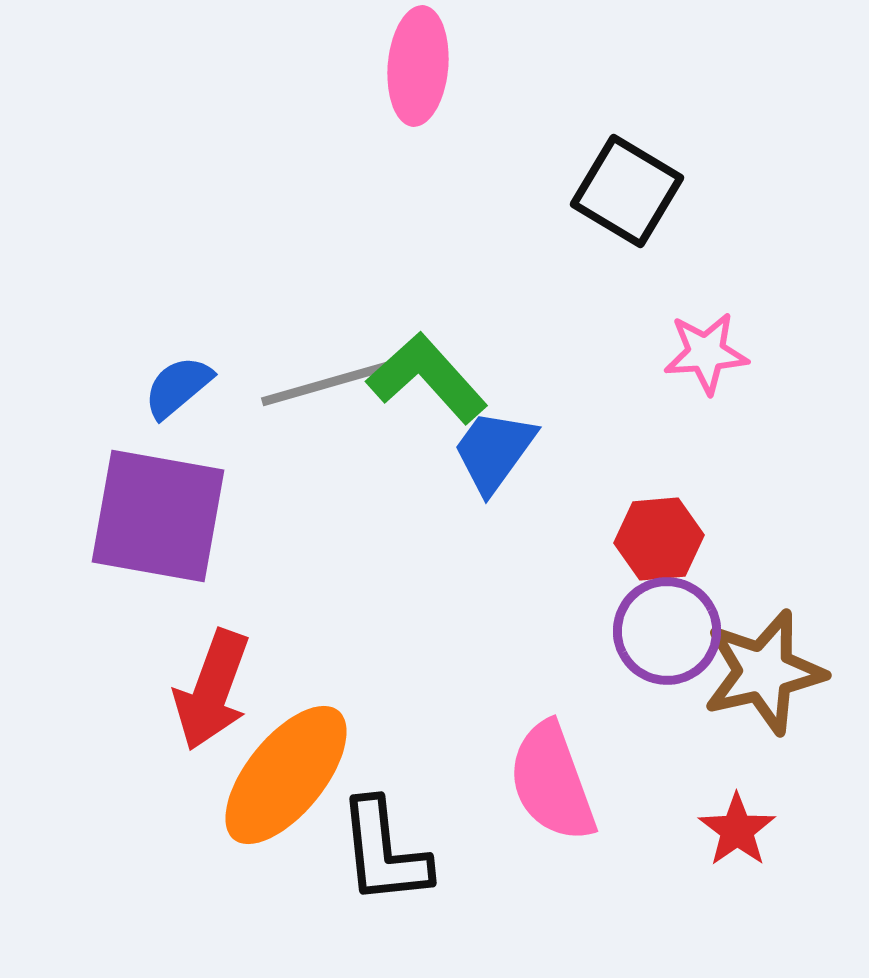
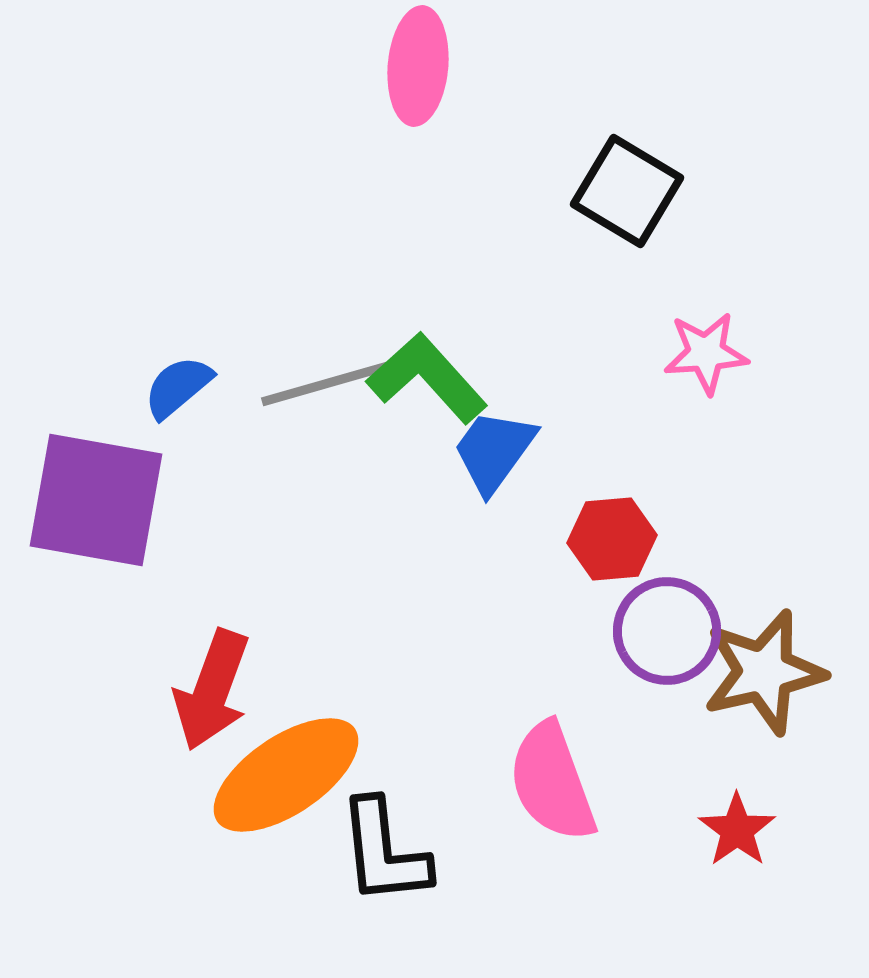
purple square: moved 62 px left, 16 px up
red hexagon: moved 47 px left
orange ellipse: rotated 17 degrees clockwise
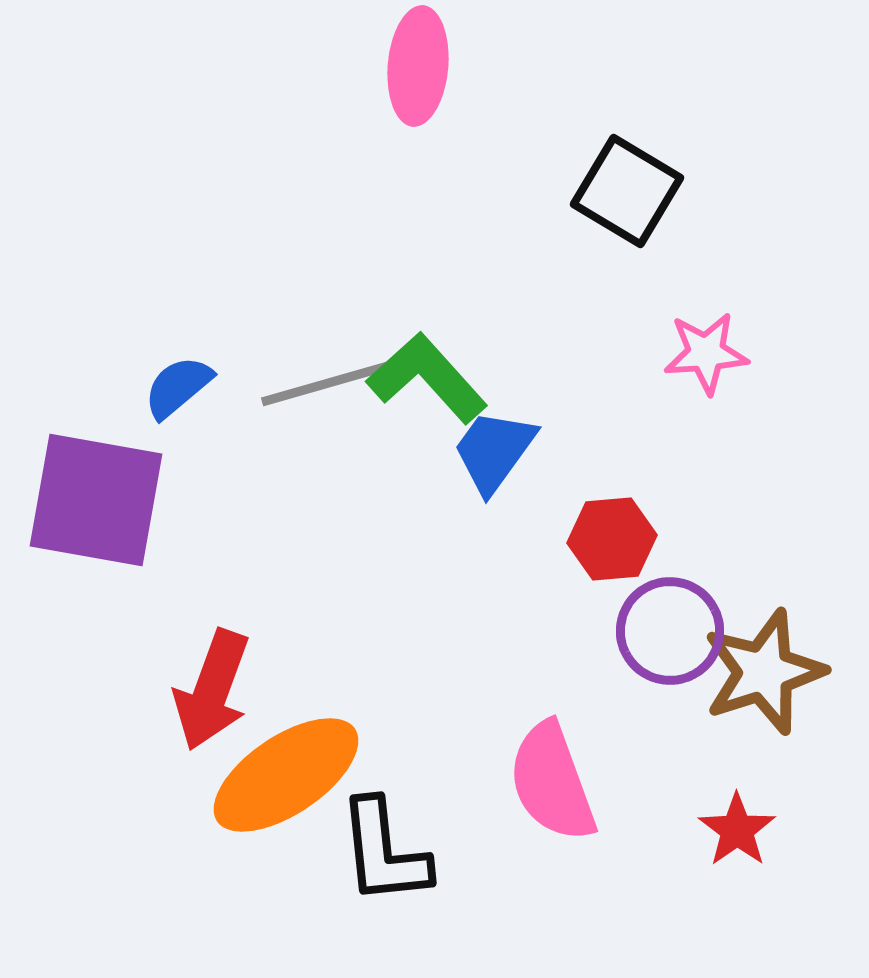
purple circle: moved 3 px right
brown star: rotated 5 degrees counterclockwise
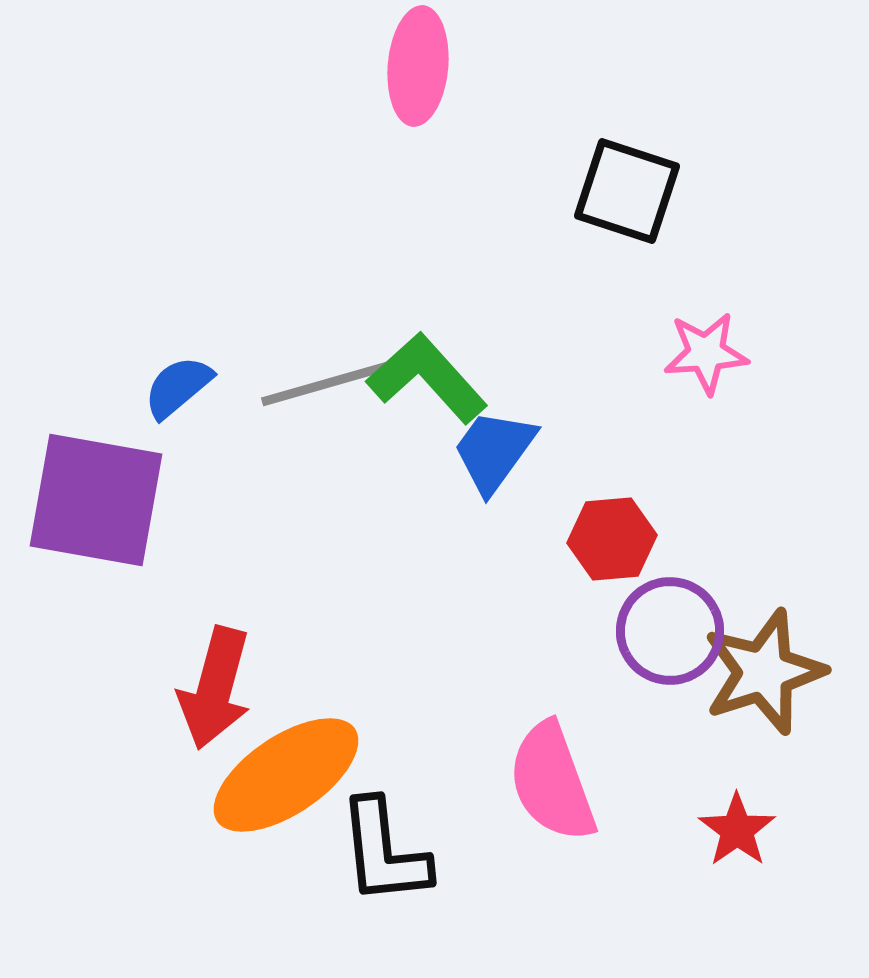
black square: rotated 13 degrees counterclockwise
red arrow: moved 3 px right, 2 px up; rotated 5 degrees counterclockwise
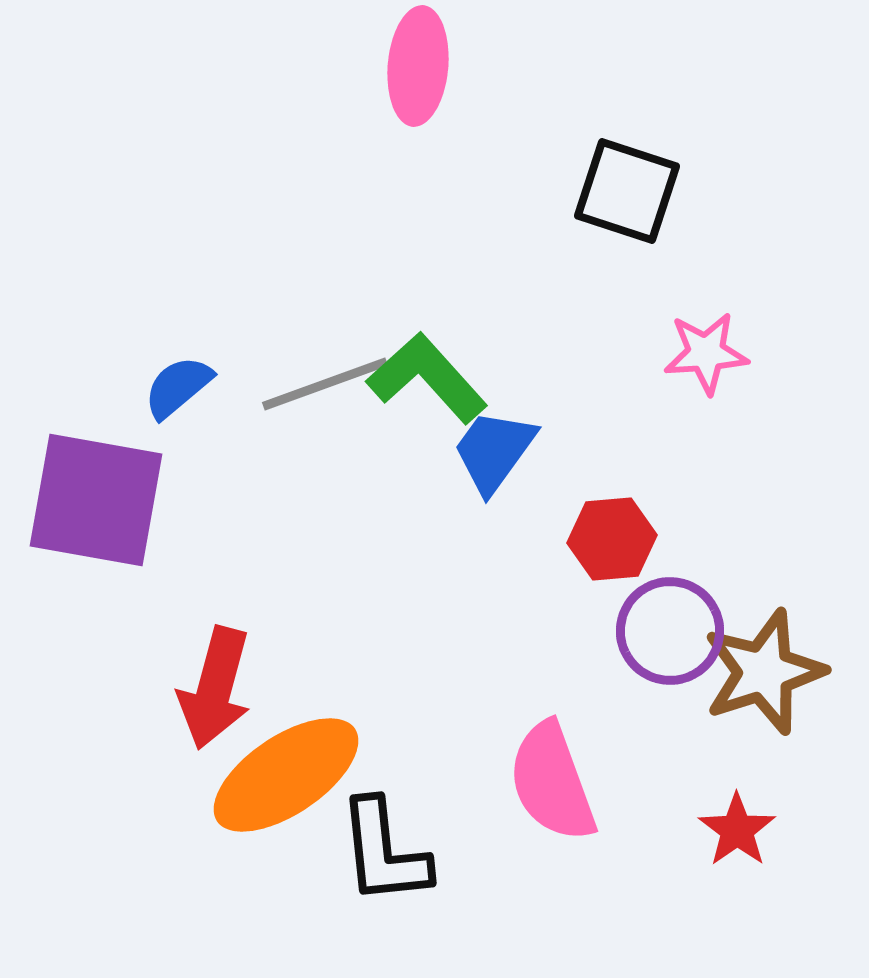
gray line: rotated 4 degrees counterclockwise
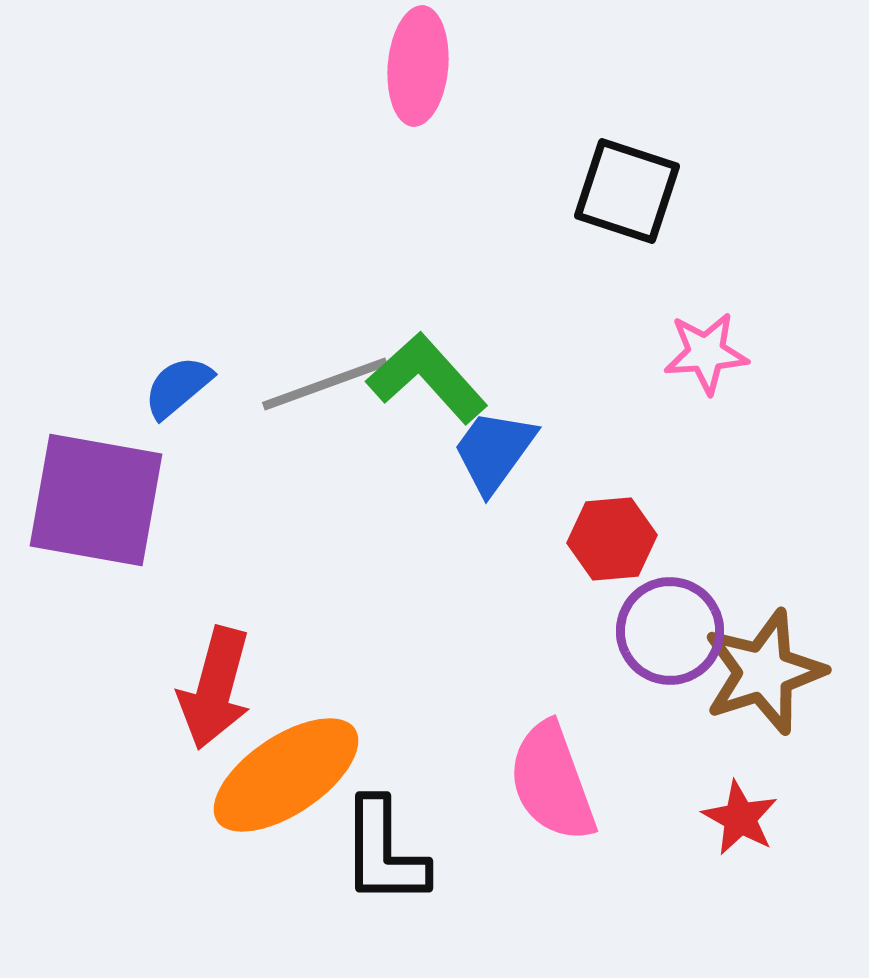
red star: moved 3 px right, 12 px up; rotated 8 degrees counterclockwise
black L-shape: rotated 6 degrees clockwise
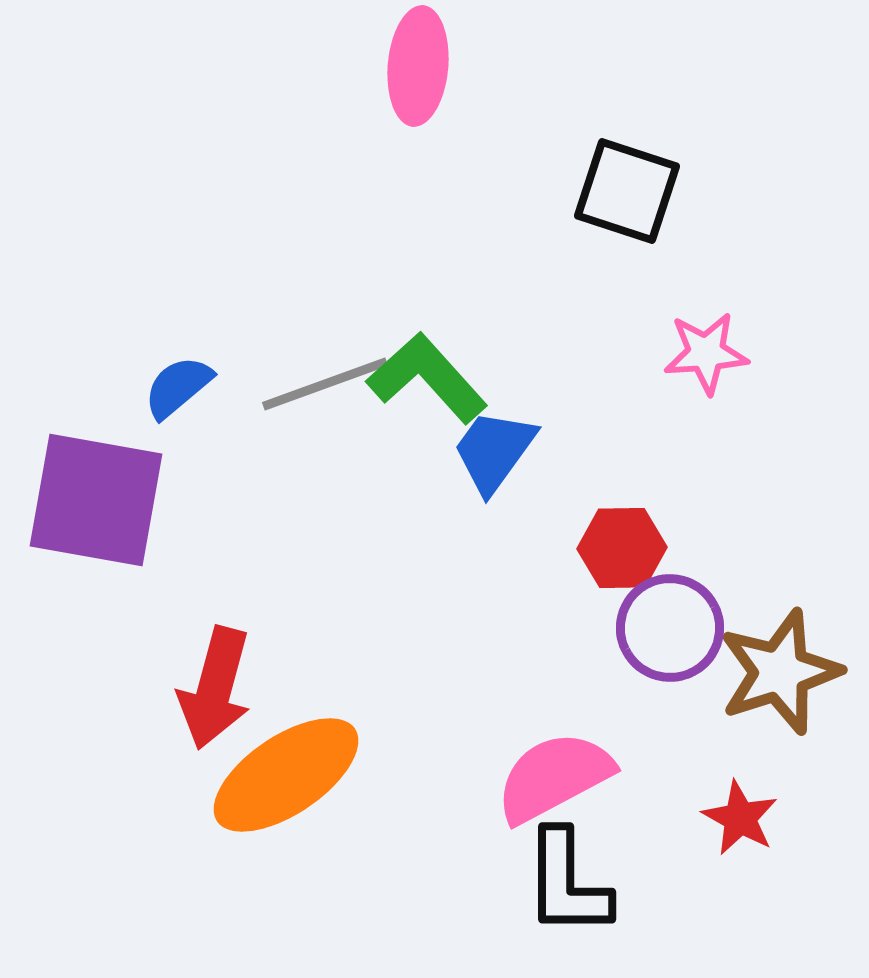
red hexagon: moved 10 px right, 9 px down; rotated 4 degrees clockwise
purple circle: moved 3 px up
brown star: moved 16 px right
pink semicircle: moved 2 px right, 5 px up; rotated 82 degrees clockwise
black L-shape: moved 183 px right, 31 px down
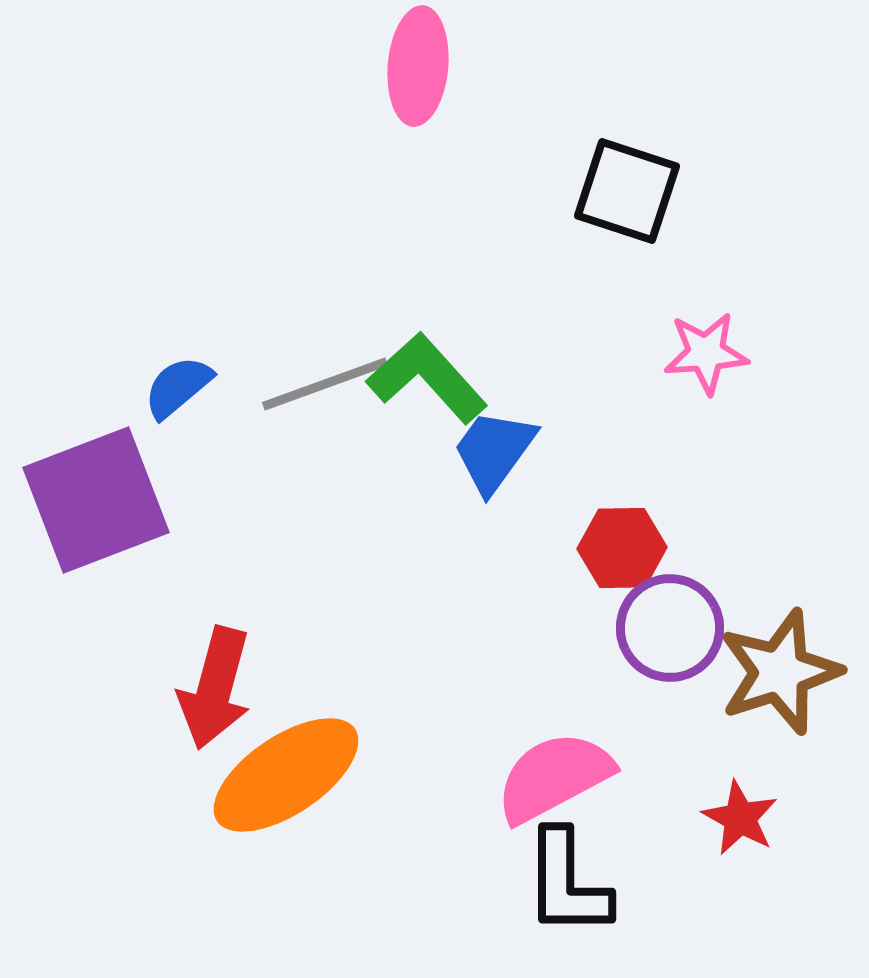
purple square: rotated 31 degrees counterclockwise
